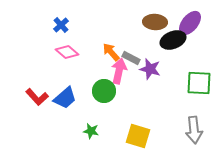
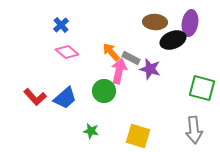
purple ellipse: rotated 30 degrees counterclockwise
green square: moved 3 px right, 5 px down; rotated 12 degrees clockwise
red L-shape: moved 2 px left
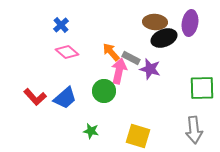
black ellipse: moved 9 px left, 2 px up
green square: rotated 16 degrees counterclockwise
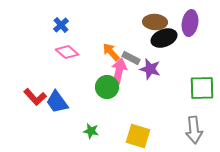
green circle: moved 3 px right, 4 px up
blue trapezoid: moved 8 px left, 4 px down; rotated 95 degrees clockwise
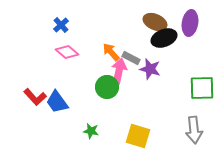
brown ellipse: rotated 20 degrees clockwise
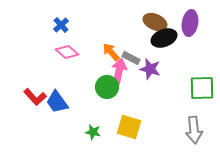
green star: moved 2 px right, 1 px down
yellow square: moved 9 px left, 9 px up
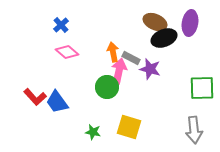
orange arrow: moved 2 px right; rotated 30 degrees clockwise
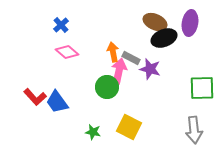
yellow square: rotated 10 degrees clockwise
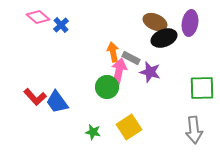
pink diamond: moved 29 px left, 35 px up
purple star: moved 3 px down
yellow square: rotated 30 degrees clockwise
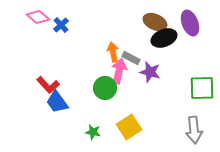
purple ellipse: rotated 30 degrees counterclockwise
green circle: moved 2 px left, 1 px down
red L-shape: moved 13 px right, 12 px up
